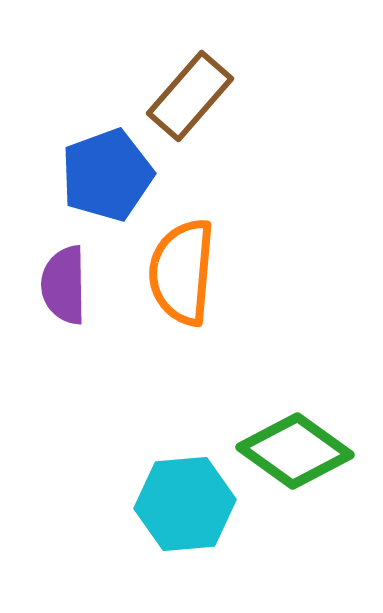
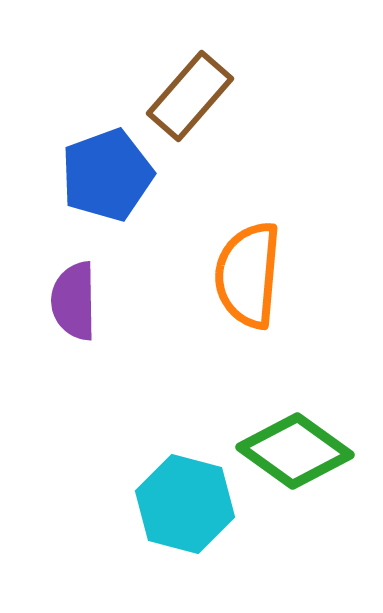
orange semicircle: moved 66 px right, 3 px down
purple semicircle: moved 10 px right, 16 px down
cyan hexagon: rotated 20 degrees clockwise
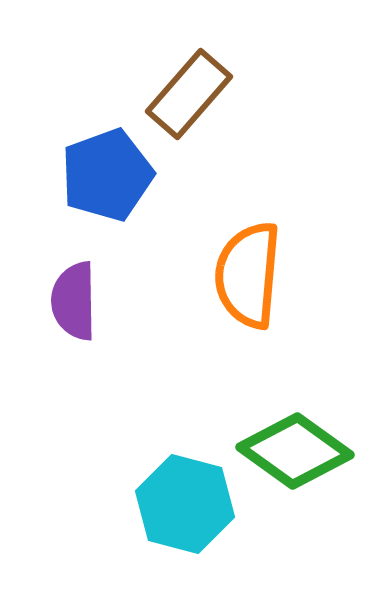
brown rectangle: moved 1 px left, 2 px up
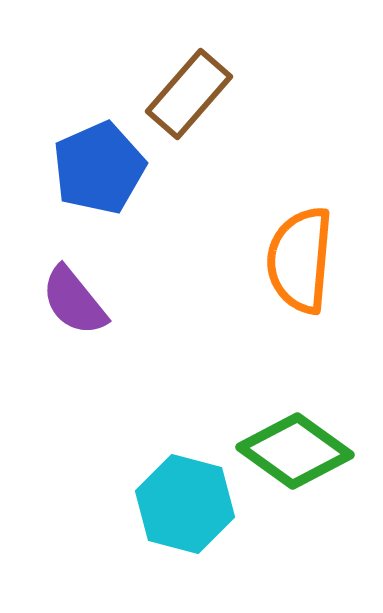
blue pentagon: moved 8 px left, 7 px up; rotated 4 degrees counterclockwise
orange semicircle: moved 52 px right, 15 px up
purple semicircle: rotated 38 degrees counterclockwise
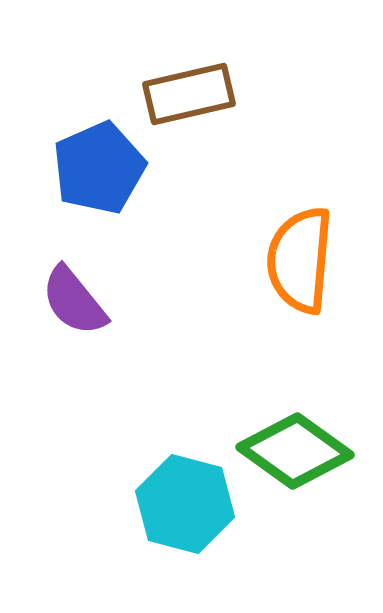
brown rectangle: rotated 36 degrees clockwise
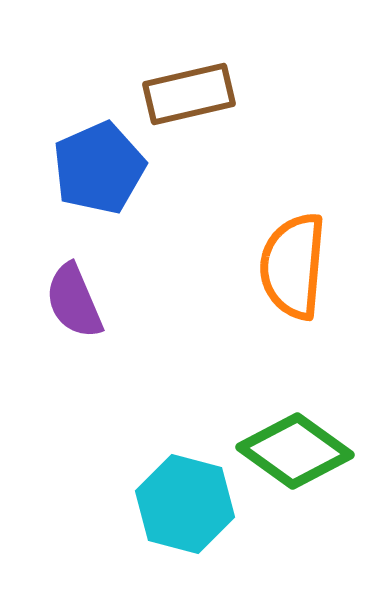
orange semicircle: moved 7 px left, 6 px down
purple semicircle: rotated 16 degrees clockwise
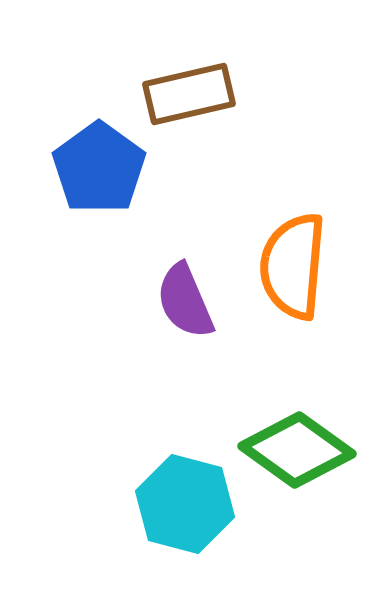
blue pentagon: rotated 12 degrees counterclockwise
purple semicircle: moved 111 px right
green diamond: moved 2 px right, 1 px up
